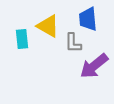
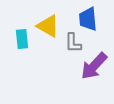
purple arrow: rotated 8 degrees counterclockwise
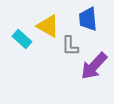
cyan rectangle: rotated 42 degrees counterclockwise
gray L-shape: moved 3 px left, 3 px down
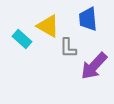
gray L-shape: moved 2 px left, 2 px down
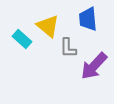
yellow triangle: rotated 10 degrees clockwise
